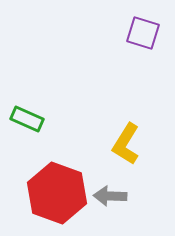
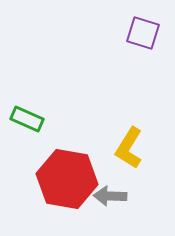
yellow L-shape: moved 3 px right, 4 px down
red hexagon: moved 10 px right, 14 px up; rotated 10 degrees counterclockwise
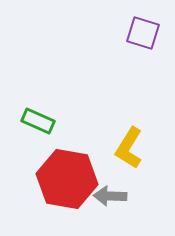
green rectangle: moved 11 px right, 2 px down
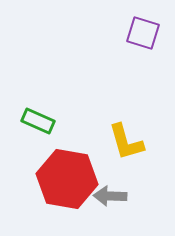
yellow L-shape: moved 3 px left, 6 px up; rotated 48 degrees counterclockwise
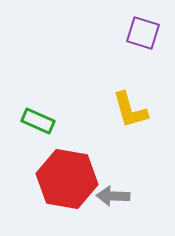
yellow L-shape: moved 4 px right, 32 px up
gray arrow: moved 3 px right
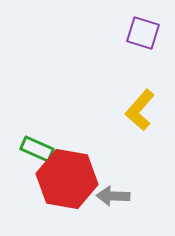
yellow L-shape: moved 10 px right; rotated 57 degrees clockwise
green rectangle: moved 1 px left, 28 px down
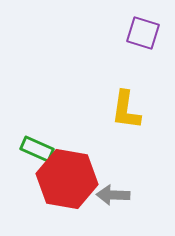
yellow L-shape: moved 14 px left; rotated 33 degrees counterclockwise
gray arrow: moved 1 px up
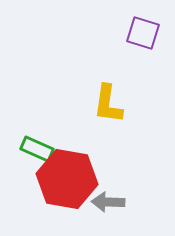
yellow L-shape: moved 18 px left, 6 px up
gray arrow: moved 5 px left, 7 px down
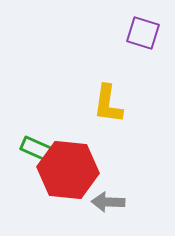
red hexagon: moved 1 px right, 9 px up; rotated 4 degrees counterclockwise
